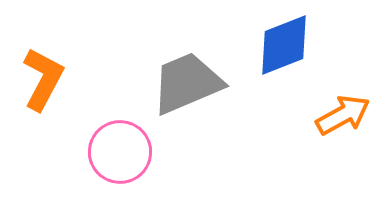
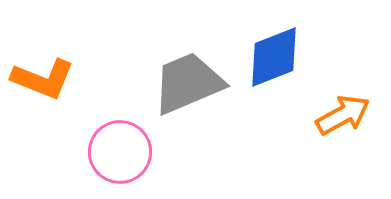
blue diamond: moved 10 px left, 12 px down
orange L-shape: rotated 84 degrees clockwise
gray trapezoid: moved 1 px right
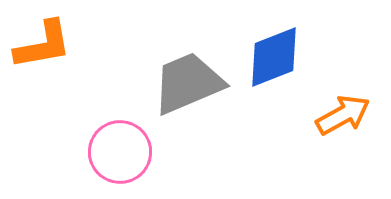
orange L-shape: moved 34 px up; rotated 32 degrees counterclockwise
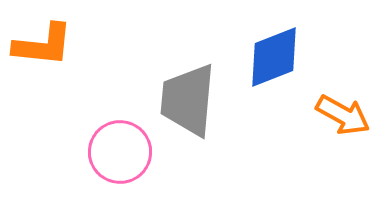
orange L-shape: rotated 16 degrees clockwise
gray trapezoid: moved 17 px down; rotated 62 degrees counterclockwise
orange arrow: rotated 58 degrees clockwise
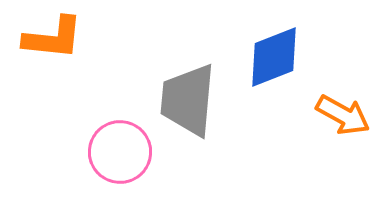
orange L-shape: moved 10 px right, 7 px up
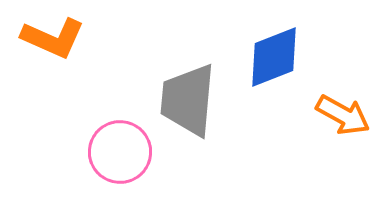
orange L-shape: rotated 18 degrees clockwise
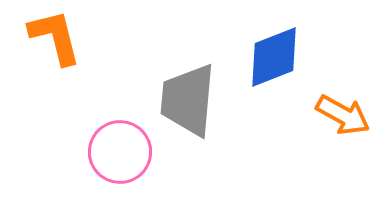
orange L-shape: moved 2 px right, 1 px up; rotated 128 degrees counterclockwise
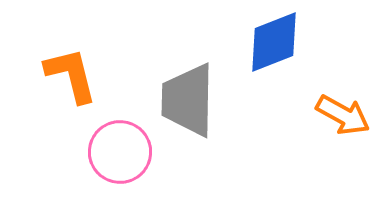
orange L-shape: moved 16 px right, 38 px down
blue diamond: moved 15 px up
gray trapezoid: rotated 4 degrees counterclockwise
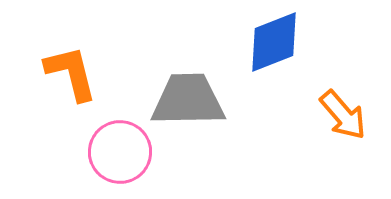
orange L-shape: moved 2 px up
gray trapezoid: rotated 88 degrees clockwise
orange arrow: rotated 20 degrees clockwise
